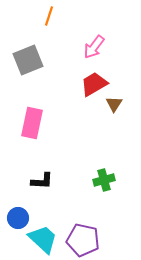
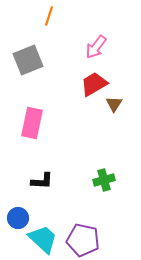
pink arrow: moved 2 px right
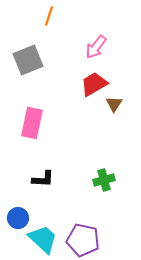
black L-shape: moved 1 px right, 2 px up
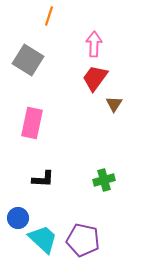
pink arrow: moved 2 px left, 3 px up; rotated 145 degrees clockwise
gray square: rotated 36 degrees counterclockwise
red trapezoid: moved 1 px right, 6 px up; rotated 24 degrees counterclockwise
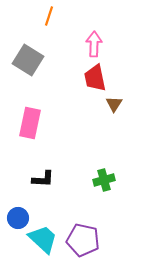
red trapezoid: rotated 48 degrees counterclockwise
pink rectangle: moved 2 px left
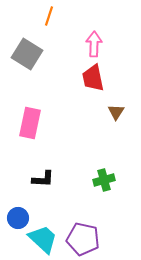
gray square: moved 1 px left, 6 px up
red trapezoid: moved 2 px left
brown triangle: moved 2 px right, 8 px down
purple pentagon: moved 1 px up
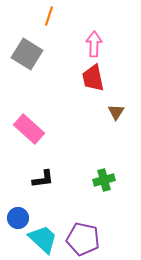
pink rectangle: moved 1 px left, 6 px down; rotated 60 degrees counterclockwise
black L-shape: rotated 10 degrees counterclockwise
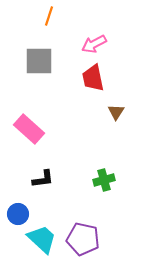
pink arrow: rotated 120 degrees counterclockwise
gray square: moved 12 px right, 7 px down; rotated 32 degrees counterclockwise
blue circle: moved 4 px up
cyan trapezoid: moved 1 px left
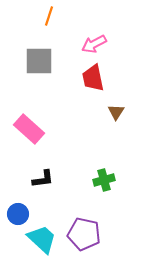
purple pentagon: moved 1 px right, 5 px up
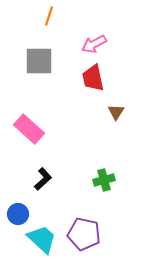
black L-shape: rotated 35 degrees counterclockwise
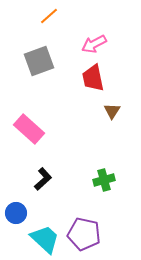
orange line: rotated 30 degrees clockwise
gray square: rotated 20 degrees counterclockwise
brown triangle: moved 4 px left, 1 px up
blue circle: moved 2 px left, 1 px up
cyan trapezoid: moved 3 px right
